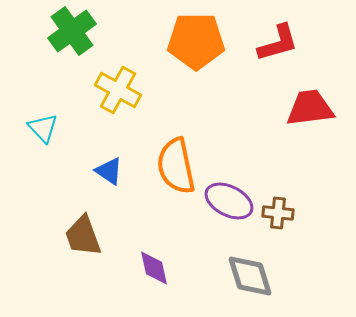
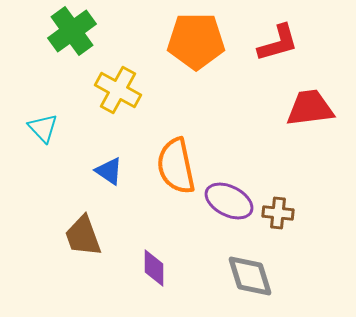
purple diamond: rotated 12 degrees clockwise
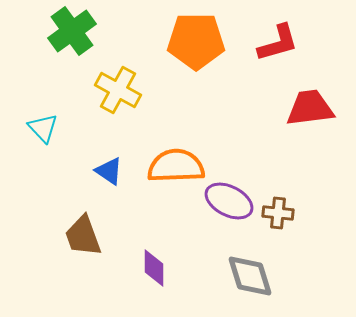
orange semicircle: rotated 100 degrees clockwise
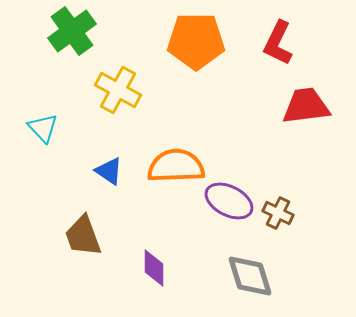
red L-shape: rotated 132 degrees clockwise
red trapezoid: moved 4 px left, 2 px up
brown cross: rotated 20 degrees clockwise
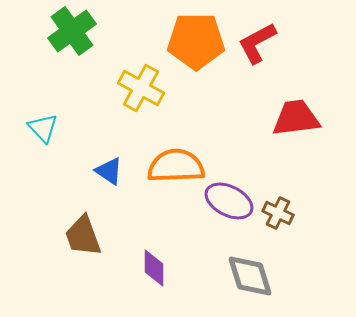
red L-shape: moved 21 px left; rotated 36 degrees clockwise
yellow cross: moved 23 px right, 2 px up
red trapezoid: moved 10 px left, 12 px down
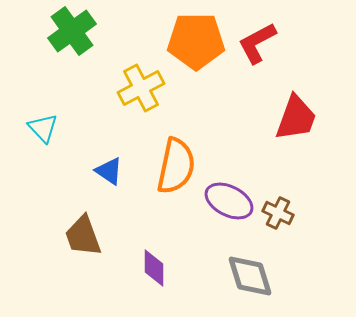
yellow cross: rotated 33 degrees clockwise
red trapezoid: rotated 117 degrees clockwise
orange semicircle: rotated 104 degrees clockwise
